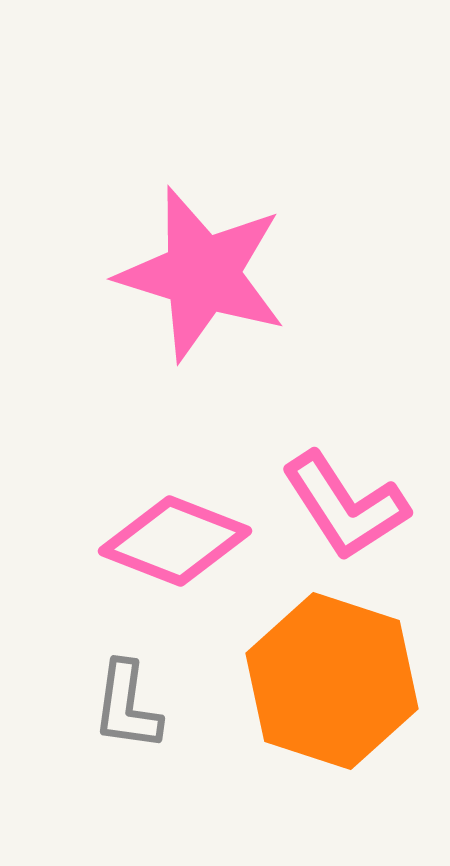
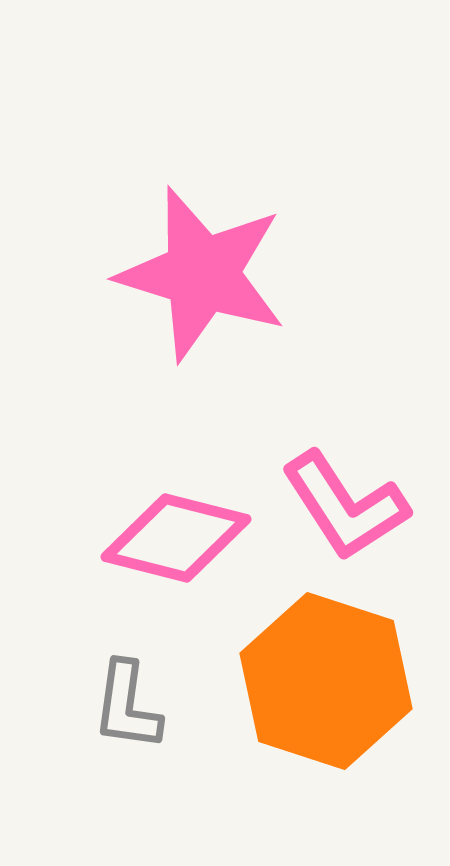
pink diamond: moved 1 px right, 3 px up; rotated 7 degrees counterclockwise
orange hexagon: moved 6 px left
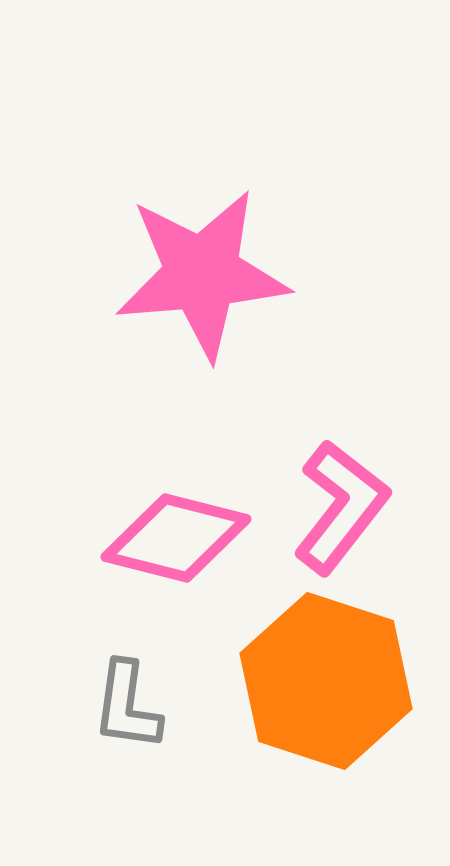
pink star: rotated 22 degrees counterclockwise
pink L-shape: moved 4 px left, 1 px down; rotated 109 degrees counterclockwise
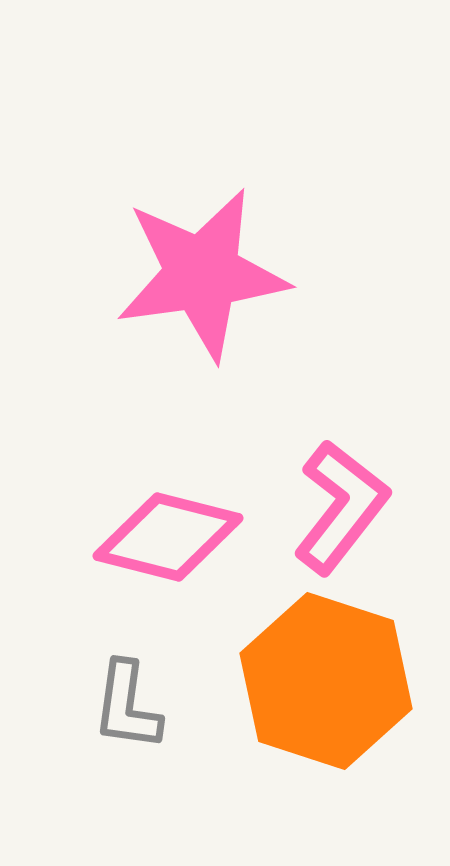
pink star: rotated 3 degrees counterclockwise
pink diamond: moved 8 px left, 1 px up
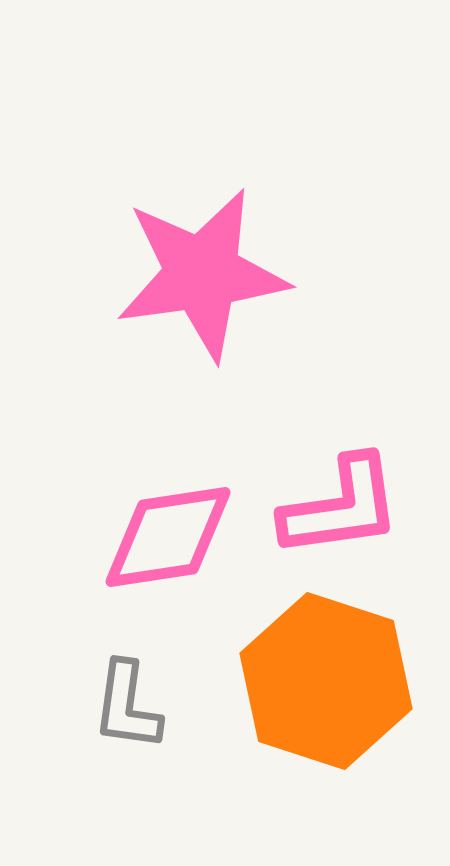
pink L-shape: rotated 44 degrees clockwise
pink diamond: rotated 23 degrees counterclockwise
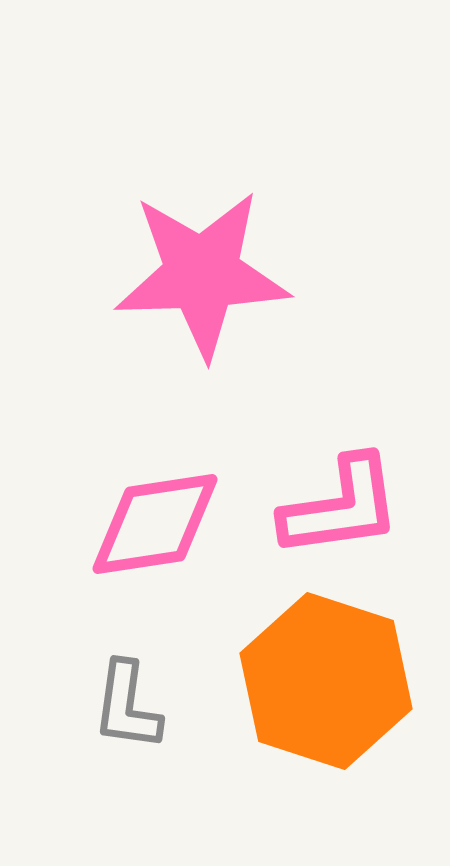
pink star: rotated 6 degrees clockwise
pink diamond: moved 13 px left, 13 px up
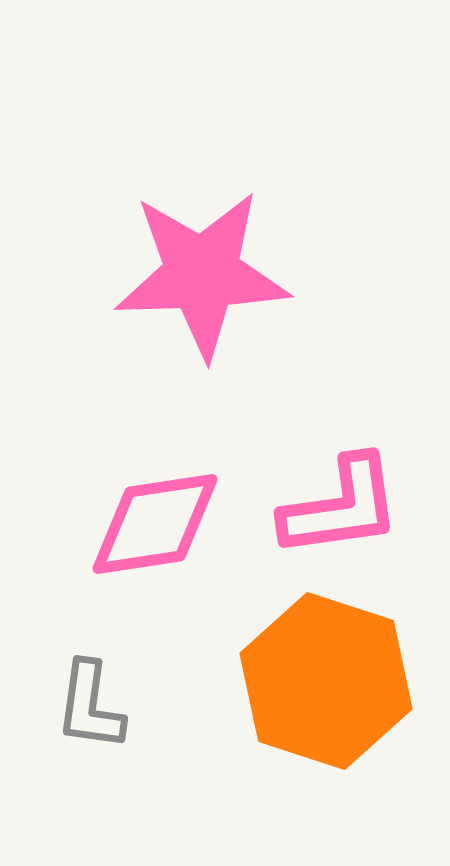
gray L-shape: moved 37 px left
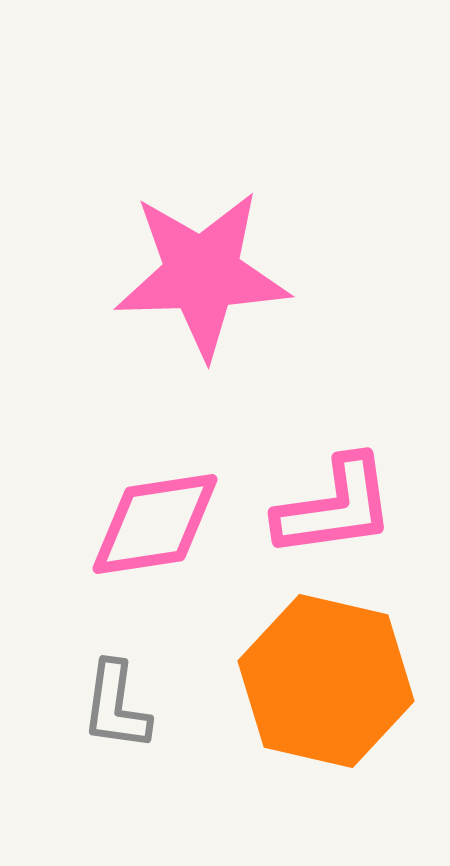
pink L-shape: moved 6 px left
orange hexagon: rotated 5 degrees counterclockwise
gray L-shape: moved 26 px right
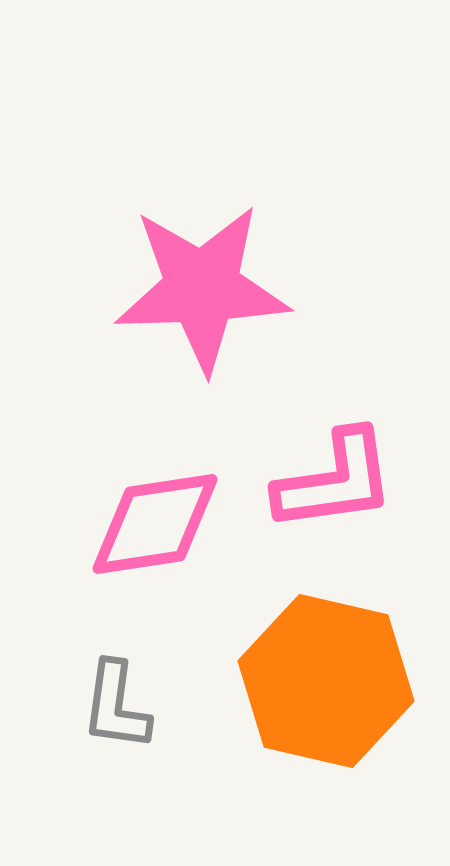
pink star: moved 14 px down
pink L-shape: moved 26 px up
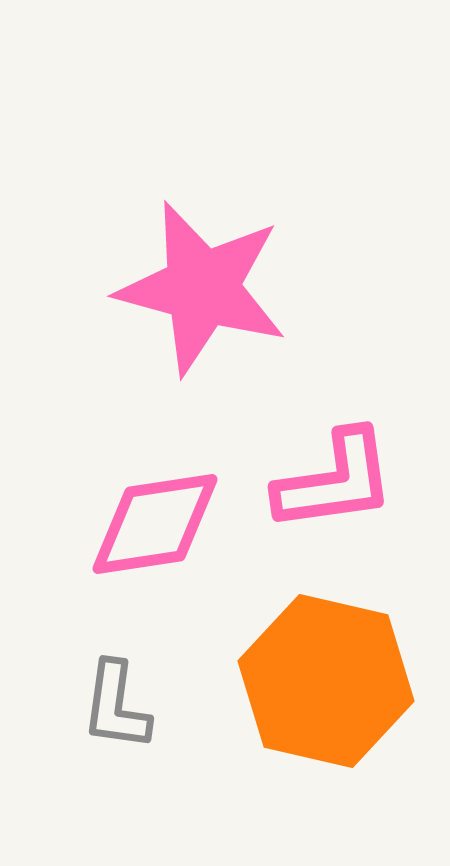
pink star: rotated 17 degrees clockwise
